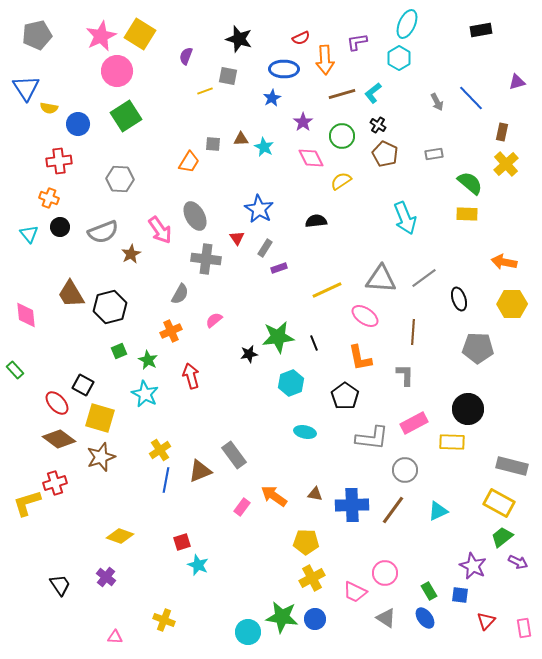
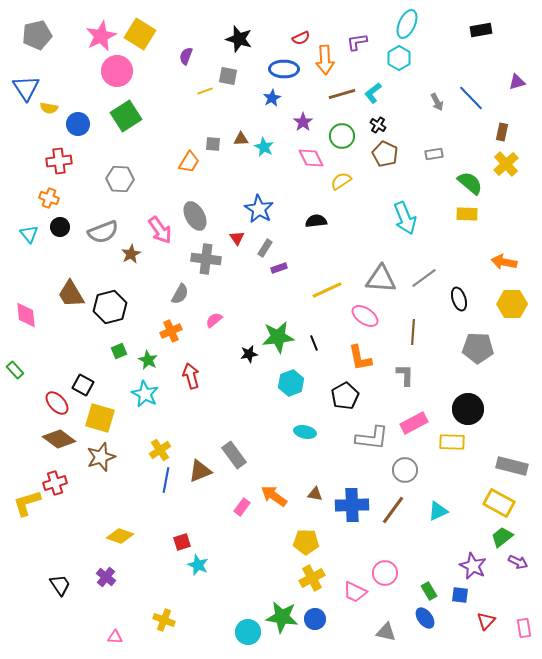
black pentagon at (345, 396): rotated 8 degrees clockwise
gray triangle at (386, 618): moved 14 px down; rotated 20 degrees counterclockwise
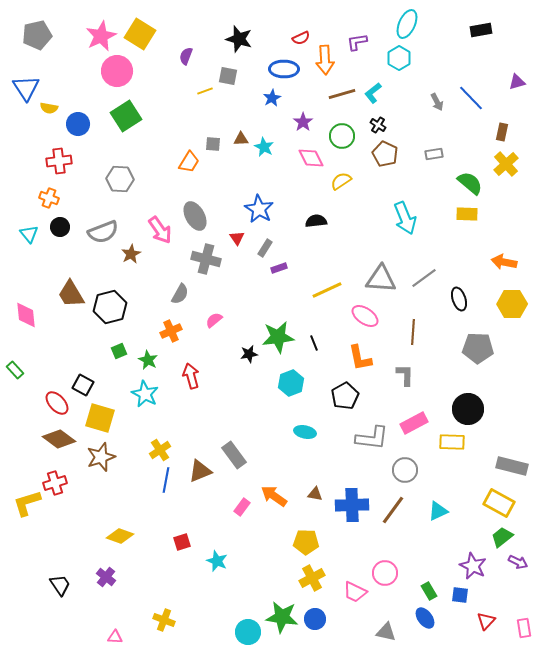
gray cross at (206, 259): rotated 8 degrees clockwise
cyan star at (198, 565): moved 19 px right, 4 px up
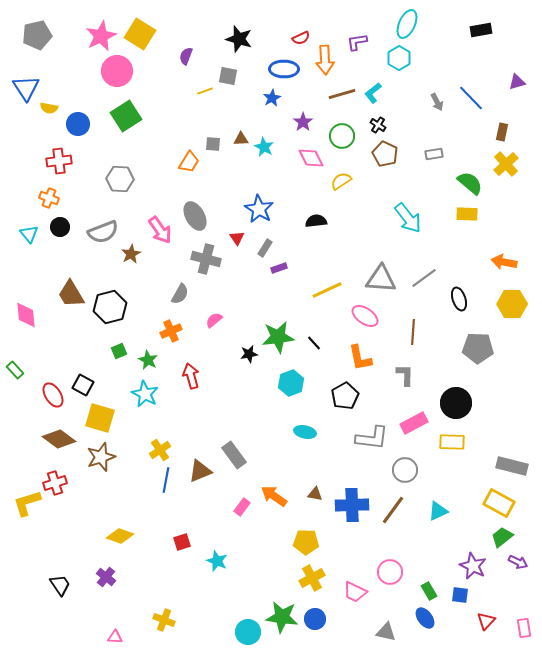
cyan arrow at (405, 218): moved 3 px right; rotated 16 degrees counterclockwise
black line at (314, 343): rotated 21 degrees counterclockwise
red ellipse at (57, 403): moved 4 px left, 8 px up; rotated 10 degrees clockwise
black circle at (468, 409): moved 12 px left, 6 px up
pink circle at (385, 573): moved 5 px right, 1 px up
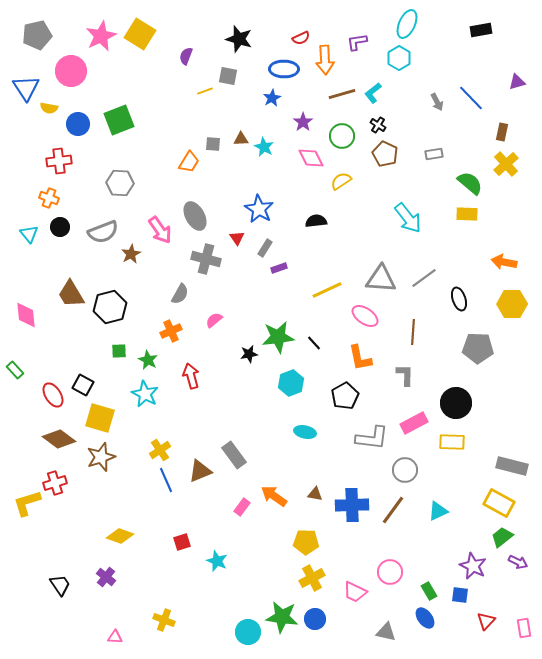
pink circle at (117, 71): moved 46 px left
green square at (126, 116): moved 7 px left, 4 px down; rotated 12 degrees clockwise
gray hexagon at (120, 179): moved 4 px down
green square at (119, 351): rotated 21 degrees clockwise
blue line at (166, 480): rotated 35 degrees counterclockwise
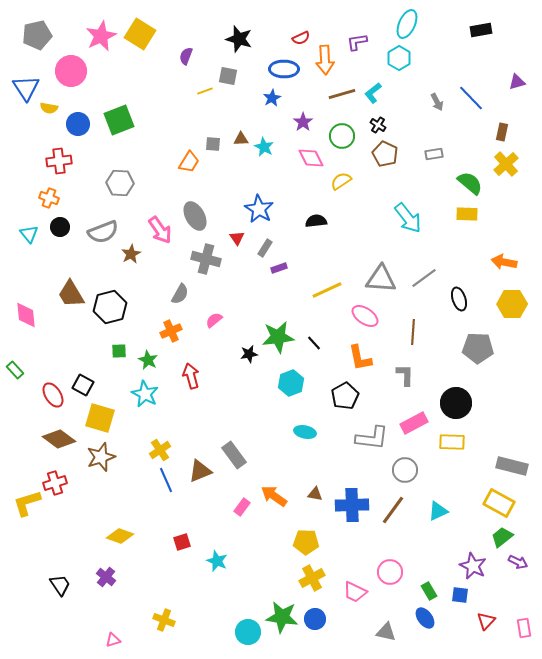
pink triangle at (115, 637): moved 2 px left, 3 px down; rotated 21 degrees counterclockwise
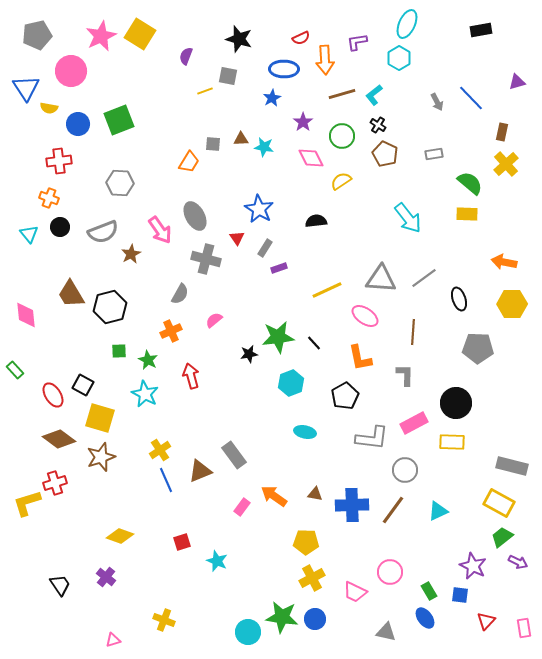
cyan L-shape at (373, 93): moved 1 px right, 2 px down
cyan star at (264, 147): rotated 18 degrees counterclockwise
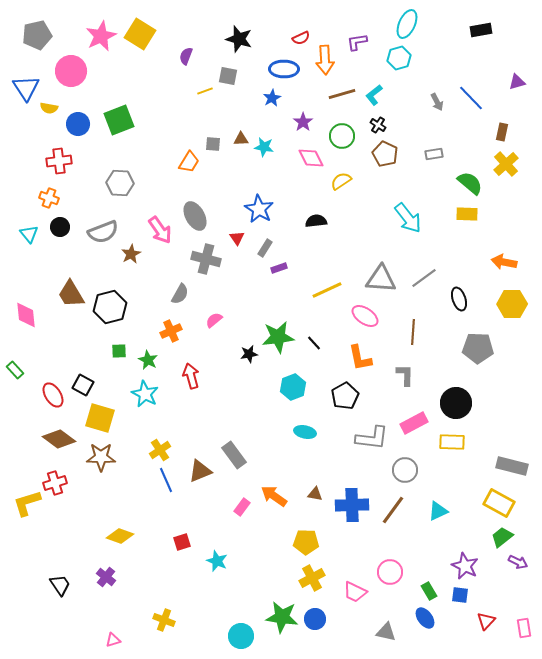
cyan hexagon at (399, 58): rotated 15 degrees clockwise
cyan hexagon at (291, 383): moved 2 px right, 4 px down
brown star at (101, 457): rotated 20 degrees clockwise
purple star at (473, 566): moved 8 px left
cyan circle at (248, 632): moved 7 px left, 4 px down
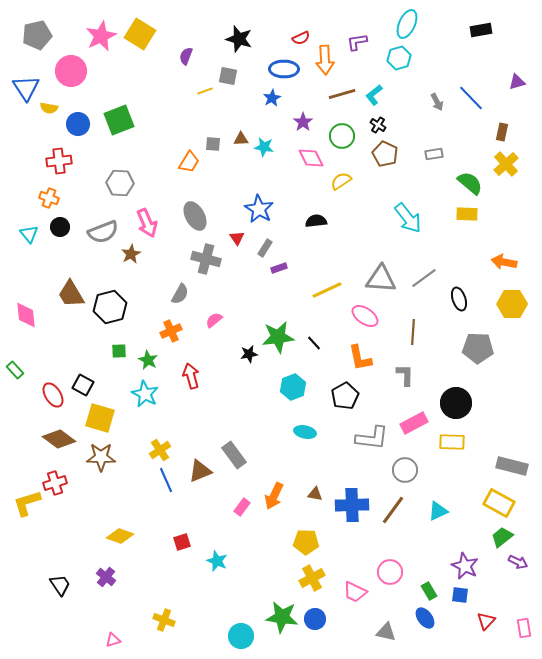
pink arrow at (160, 230): moved 13 px left, 7 px up; rotated 12 degrees clockwise
orange arrow at (274, 496): rotated 100 degrees counterclockwise
